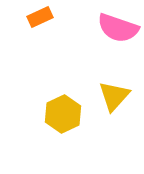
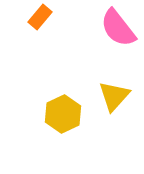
orange rectangle: rotated 25 degrees counterclockwise
pink semicircle: rotated 33 degrees clockwise
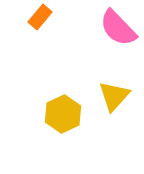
pink semicircle: rotated 6 degrees counterclockwise
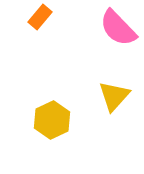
yellow hexagon: moved 11 px left, 6 px down
